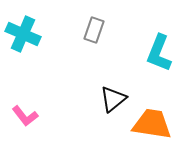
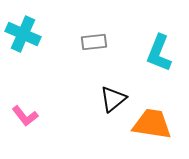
gray rectangle: moved 12 px down; rotated 65 degrees clockwise
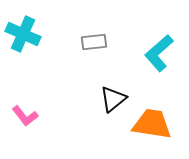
cyan L-shape: rotated 27 degrees clockwise
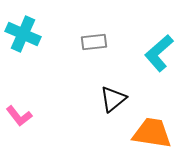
pink L-shape: moved 6 px left
orange trapezoid: moved 9 px down
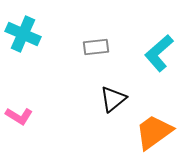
gray rectangle: moved 2 px right, 5 px down
pink L-shape: rotated 20 degrees counterclockwise
orange trapezoid: moved 2 px right, 1 px up; rotated 45 degrees counterclockwise
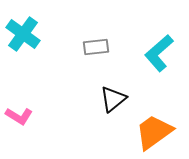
cyan cross: rotated 12 degrees clockwise
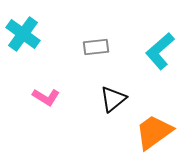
cyan L-shape: moved 1 px right, 2 px up
pink L-shape: moved 27 px right, 19 px up
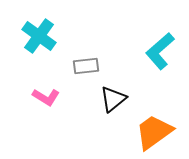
cyan cross: moved 16 px right, 2 px down
gray rectangle: moved 10 px left, 19 px down
